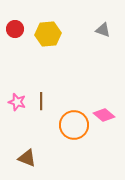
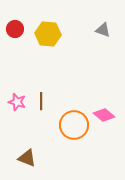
yellow hexagon: rotated 10 degrees clockwise
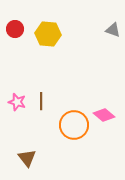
gray triangle: moved 10 px right
brown triangle: rotated 30 degrees clockwise
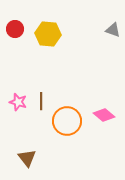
pink star: moved 1 px right
orange circle: moved 7 px left, 4 px up
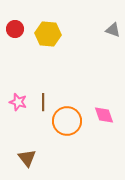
brown line: moved 2 px right, 1 px down
pink diamond: rotated 30 degrees clockwise
